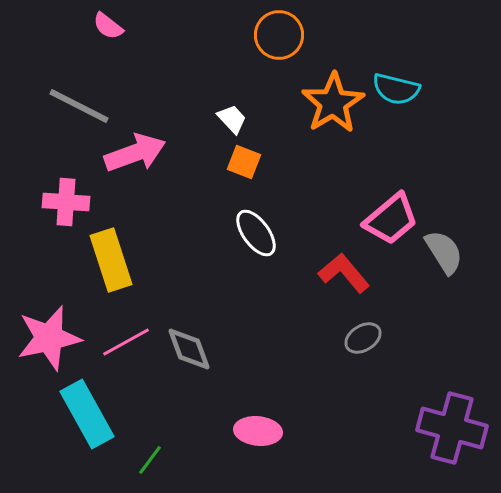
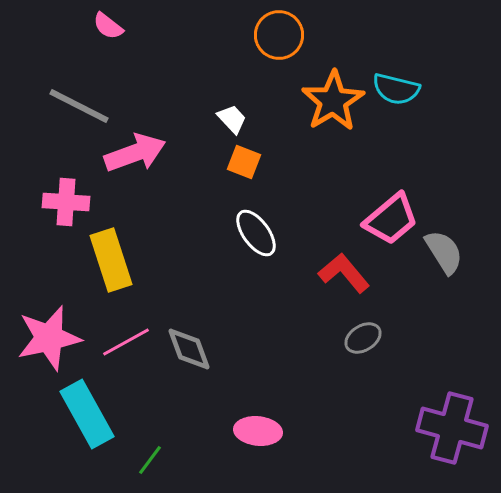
orange star: moved 2 px up
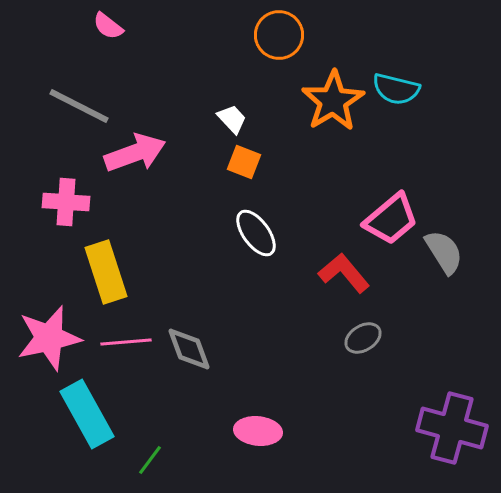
yellow rectangle: moved 5 px left, 12 px down
pink line: rotated 24 degrees clockwise
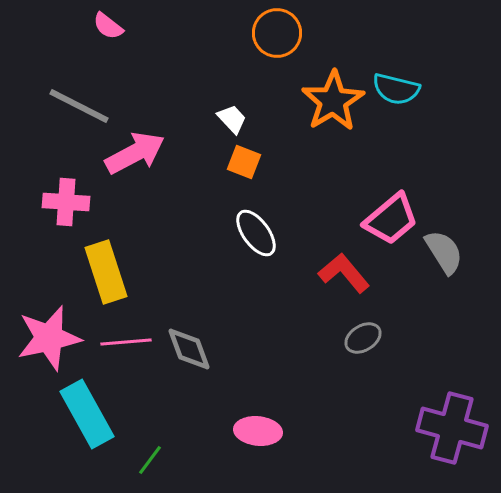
orange circle: moved 2 px left, 2 px up
pink arrow: rotated 8 degrees counterclockwise
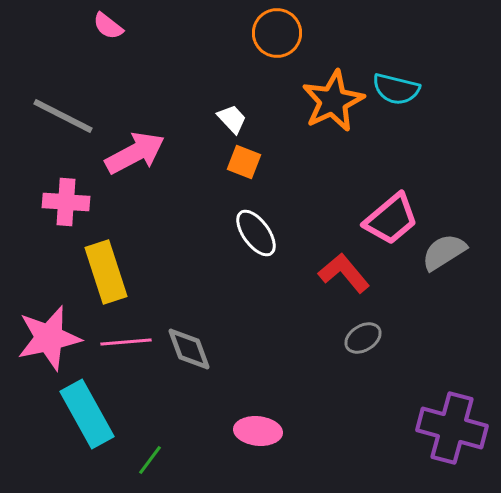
orange star: rotated 6 degrees clockwise
gray line: moved 16 px left, 10 px down
gray semicircle: rotated 90 degrees counterclockwise
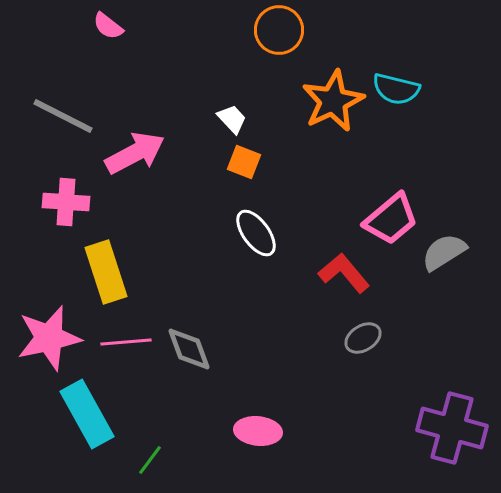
orange circle: moved 2 px right, 3 px up
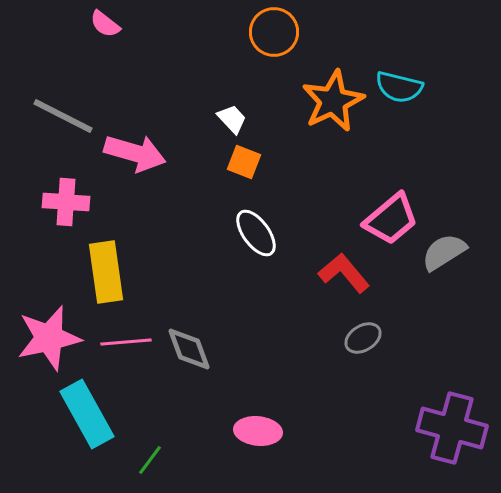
pink semicircle: moved 3 px left, 2 px up
orange circle: moved 5 px left, 2 px down
cyan semicircle: moved 3 px right, 2 px up
pink arrow: rotated 44 degrees clockwise
yellow rectangle: rotated 10 degrees clockwise
